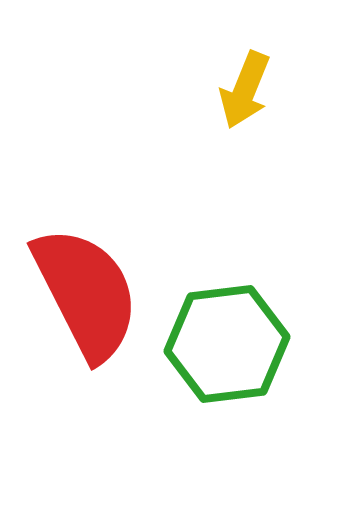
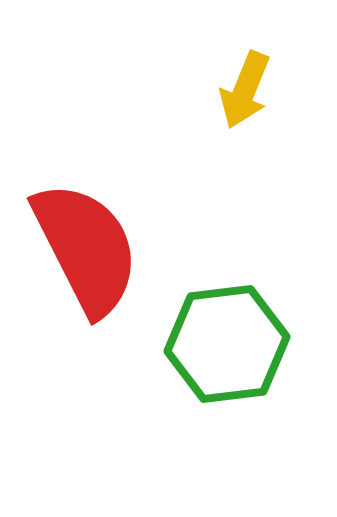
red semicircle: moved 45 px up
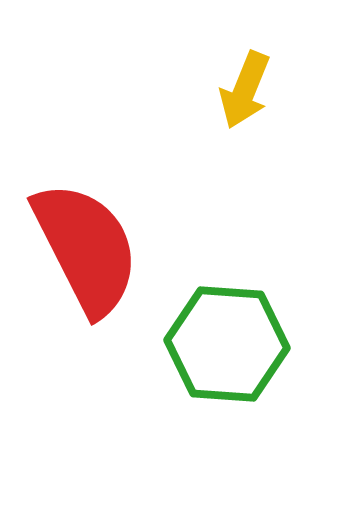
green hexagon: rotated 11 degrees clockwise
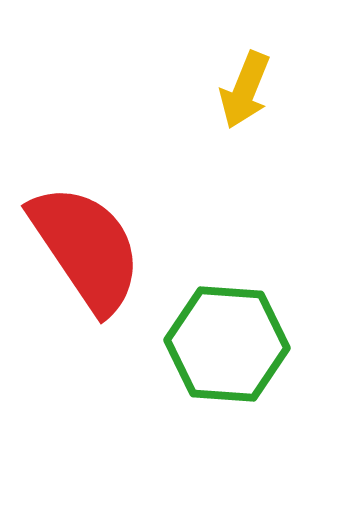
red semicircle: rotated 7 degrees counterclockwise
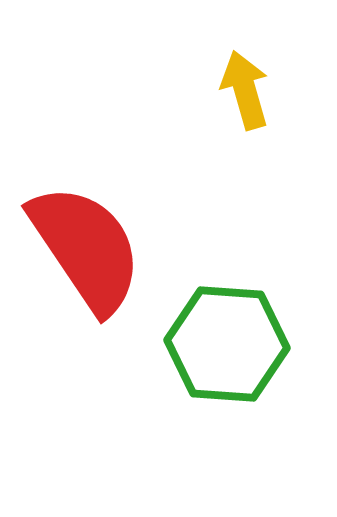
yellow arrow: rotated 142 degrees clockwise
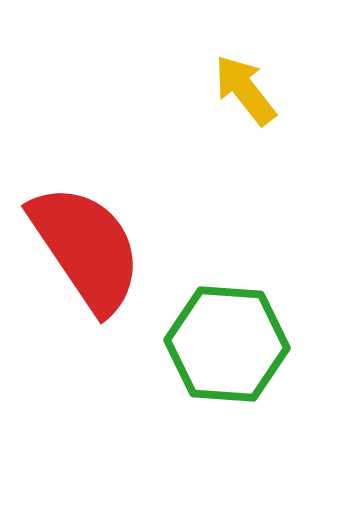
yellow arrow: rotated 22 degrees counterclockwise
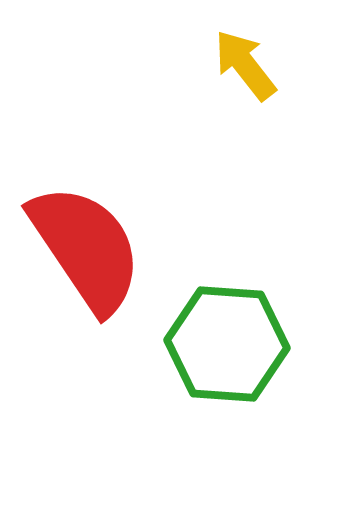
yellow arrow: moved 25 px up
